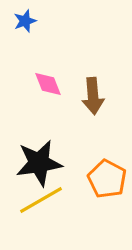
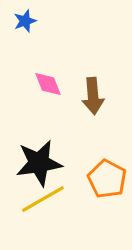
yellow line: moved 2 px right, 1 px up
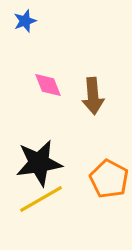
pink diamond: moved 1 px down
orange pentagon: moved 2 px right
yellow line: moved 2 px left
